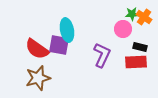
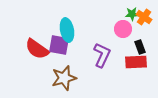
black rectangle: rotated 56 degrees clockwise
brown star: moved 26 px right
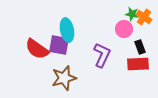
green star: rotated 16 degrees clockwise
pink circle: moved 1 px right
red rectangle: moved 2 px right, 2 px down
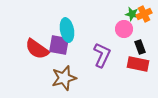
orange cross: moved 3 px up; rotated 28 degrees clockwise
red rectangle: rotated 15 degrees clockwise
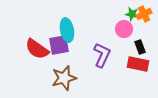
purple square: rotated 20 degrees counterclockwise
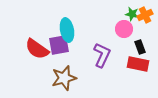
orange cross: moved 1 px right, 1 px down
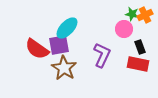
cyan ellipse: moved 2 px up; rotated 55 degrees clockwise
brown star: moved 10 px up; rotated 25 degrees counterclockwise
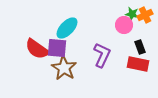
pink circle: moved 4 px up
purple square: moved 2 px left, 3 px down; rotated 15 degrees clockwise
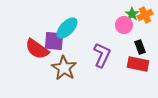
green star: rotated 24 degrees clockwise
purple square: moved 3 px left, 7 px up
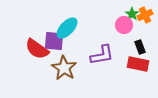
purple L-shape: rotated 55 degrees clockwise
